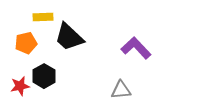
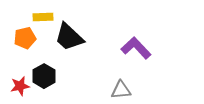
orange pentagon: moved 1 px left, 5 px up
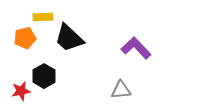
black trapezoid: moved 1 px down
red star: moved 1 px right, 5 px down
